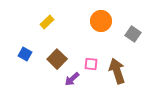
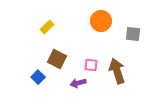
yellow rectangle: moved 5 px down
gray square: rotated 28 degrees counterclockwise
blue square: moved 13 px right, 23 px down; rotated 16 degrees clockwise
brown square: rotated 18 degrees counterclockwise
pink square: moved 1 px down
purple arrow: moved 6 px right, 4 px down; rotated 28 degrees clockwise
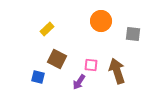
yellow rectangle: moved 2 px down
blue square: rotated 32 degrees counterclockwise
purple arrow: moved 1 px right, 1 px up; rotated 42 degrees counterclockwise
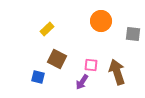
brown arrow: moved 1 px down
purple arrow: moved 3 px right
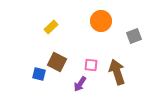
yellow rectangle: moved 4 px right, 2 px up
gray square: moved 1 px right, 2 px down; rotated 28 degrees counterclockwise
brown square: moved 3 px down
blue square: moved 1 px right, 3 px up
purple arrow: moved 2 px left, 2 px down
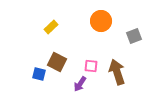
pink square: moved 1 px down
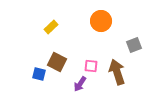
gray square: moved 9 px down
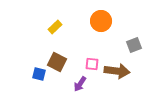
yellow rectangle: moved 4 px right
pink square: moved 1 px right, 2 px up
brown arrow: moved 1 px up; rotated 115 degrees clockwise
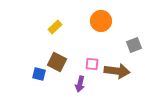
purple arrow: rotated 21 degrees counterclockwise
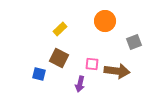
orange circle: moved 4 px right
yellow rectangle: moved 5 px right, 2 px down
gray square: moved 3 px up
brown square: moved 2 px right, 4 px up
